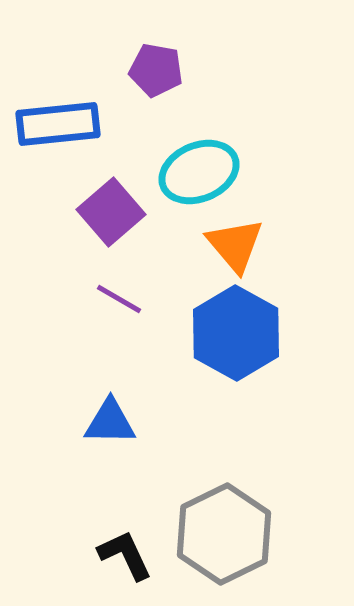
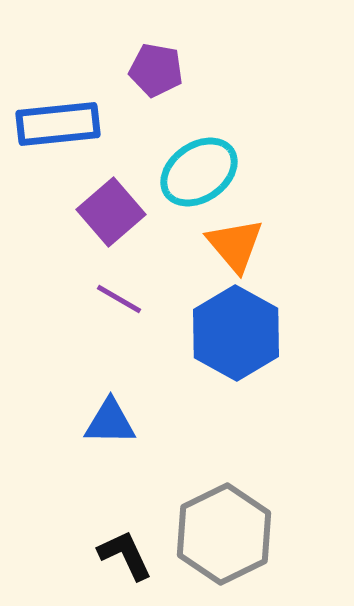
cyan ellipse: rotated 12 degrees counterclockwise
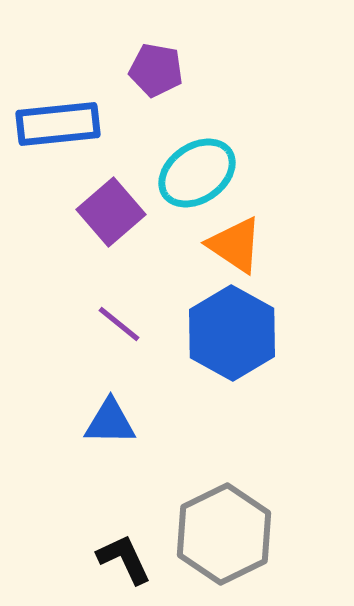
cyan ellipse: moved 2 px left, 1 px down
orange triangle: rotated 16 degrees counterclockwise
purple line: moved 25 px down; rotated 9 degrees clockwise
blue hexagon: moved 4 px left
black L-shape: moved 1 px left, 4 px down
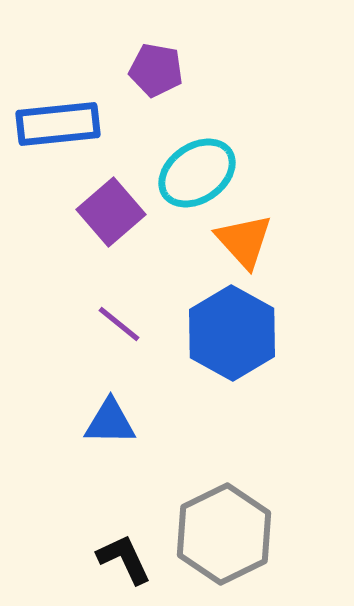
orange triangle: moved 9 px right, 4 px up; rotated 14 degrees clockwise
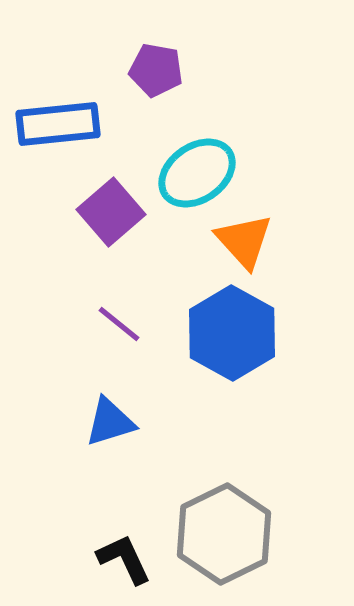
blue triangle: rotated 18 degrees counterclockwise
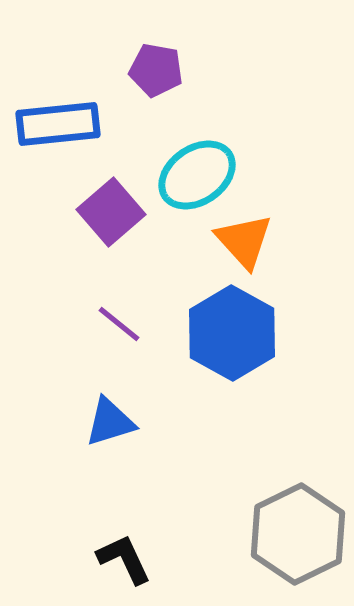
cyan ellipse: moved 2 px down
gray hexagon: moved 74 px right
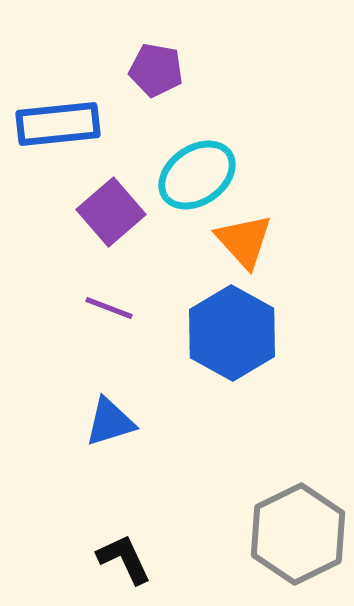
purple line: moved 10 px left, 16 px up; rotated 18 degrees counterclockwise
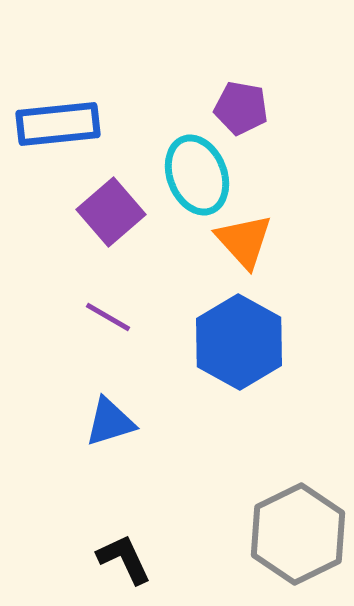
purple pentagon: moved 85 px right, 38 px down
cyan ellipse: rotated 76 degrees counterclockwise
purple line: moved 1 px left, 9 px down; rotated 9 degrees clockwise
blue hexagon: moved 7 px right, 9 px down
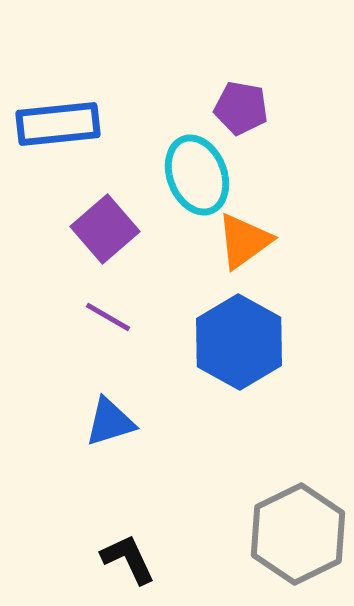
purple square: moved 6 px left, 17 px down
orange triangle: rotated 36 degrees clockwise
black L-shape: moved 4 px right
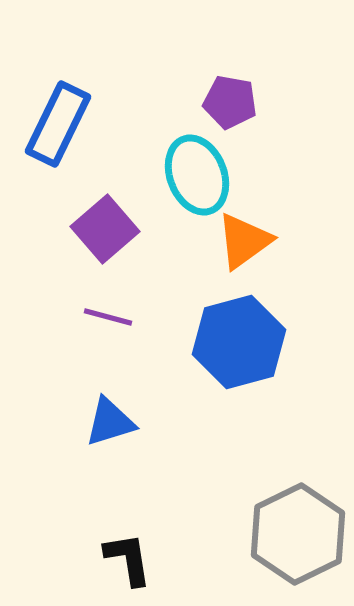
purple pentagon: moved 11 px left, 6 px up
blue rectangle: rotated 58 degrees counterclockwise
purple line: rotated 15 degrees counterclockwise
blue hexagon: rotated 16 degrees clockwise
black L-shape: rotated 16 degrees clockwise
